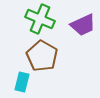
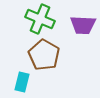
purple trapezoid: rotated 28 degrees clockwise
brown pentagon: moved 2 px right, 1 px up
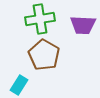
green cross: rotated 32 degrees counterclockwise
cyan rectangle: moved 3 px left, 3 px down; rotated 18 degrees clockwise
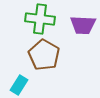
green cross: rotated 16 degrees clockwise
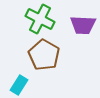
green cross: rotated 20 degrees clockwise
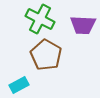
brown pentagon: moved 2 px right
cyan rectangle: rotated 30 degrees clockwise
